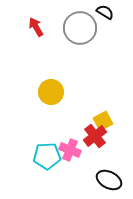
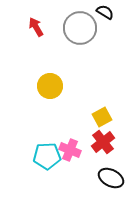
yellow circle: moved 1 px left, 6 px up
yellow square: moved 1 px left, 4 px up
red cross: moved 8 px right, 6 px down
black ellipse: moved 2 px right, 2 px up
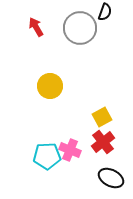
black semicircle: rotated 78 degrees clockwise
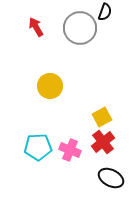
cyan pentagon: moved 9 px left, 9 px up
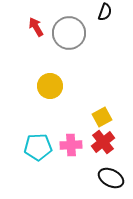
gray circle: moved 11 px left, 5 px down
pink cross: moved 1 px right, 5 px up; rotated 25 degrees counterclockwise
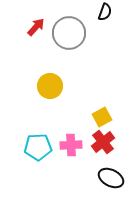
red arrow: rotated 72 degrees clockwise
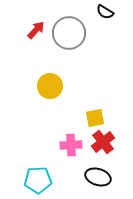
black semicircle: rotated 102 degrees clockwise
red arrow: moved 3 px down
yellow square: moved 7 px left, 1 px down; rotated 18 degrees clockwise
cyan pentagon: moved 33 px down
black ellipse: moved 13 px left, 1 px up; rotated 10 degrees counterclockwise
